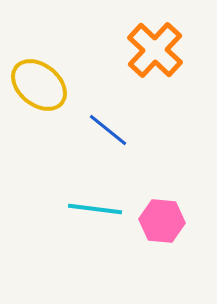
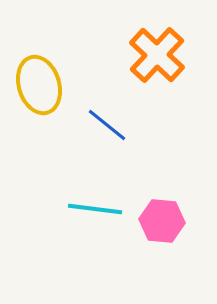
orange cross: moved 2 px right, 5 px down
yellow ellipse: rotated 34 degrees clockwise
blue line: moved 1 px left, 5 px up
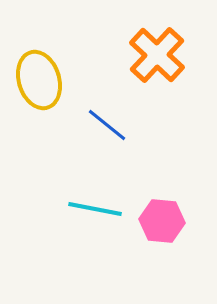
yellow ellipse: moved 5 px up
cyan line: rotated 4 degrees clockwise
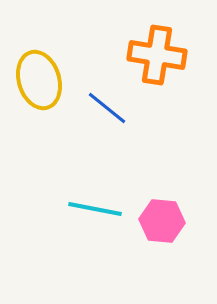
orange cross: rotated 34 degrees counterclockwise
blue line: moved 17 px up
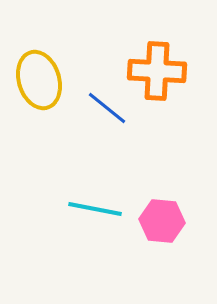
orange cross: moved 16 px down; rotated 6 degrees counterclockwise
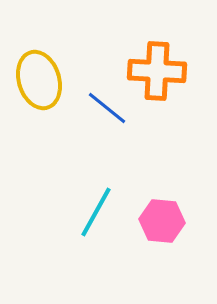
cyan line: moved 1 px right, 3 px down; rotated 72 degrees counterclockwise
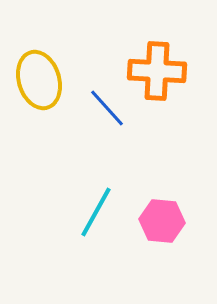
blue line: rotated 9 degrees clockwise
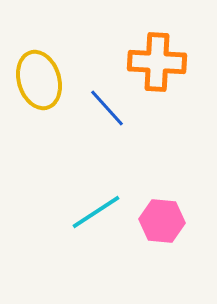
orange cross: moved 9 px up
cyan line: rotated 28 degrees clockwise
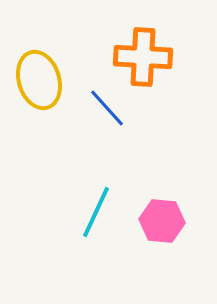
orange cross: moved 14 px left, 5 px up
cyan line: rotated 32 degrees counterclockwise
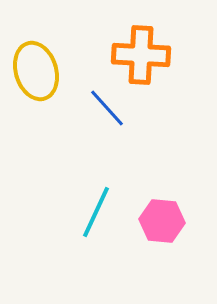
orange cross: moved 2 px left, 2 px up
yellow ellipse: moved 3 px left, 9 px up
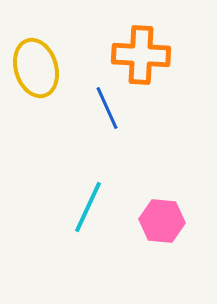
yellow ellipse: moved 3 px up
blue line: rotated 18 degrees clockwise
cyan line: moved 8 px left, 5 px up
